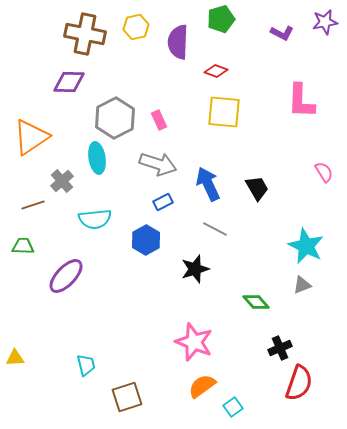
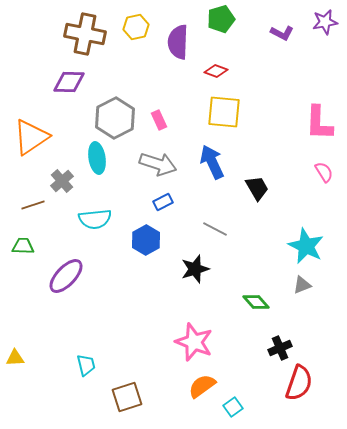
pink L-shape: moved 18 px right, 22 px down
blue arrow: moved 4 px right, 22 px up
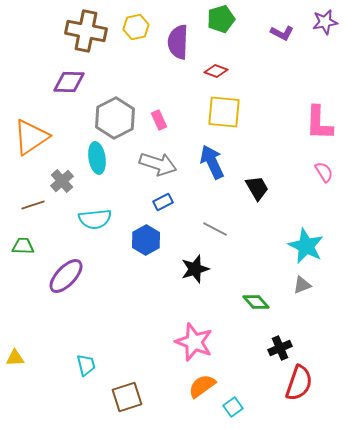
brown cross: moved 1 px right, 3 px up
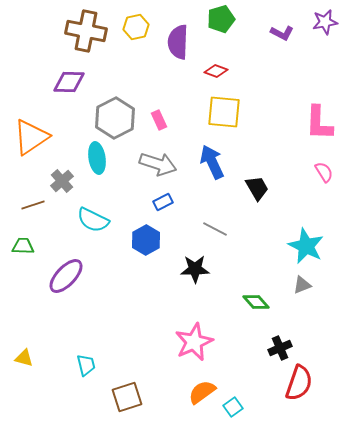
cyan semicircle: moved 2 px left, 1 px down; rotated 32 degrees clockwise
black star: rotated 16 degrees clockwise
pink star: rotated 27 degrees clockwise
yellow triangle: moved 9 px right; rotated 18 degrees clockwise
orange semicircle: moved 6 px down
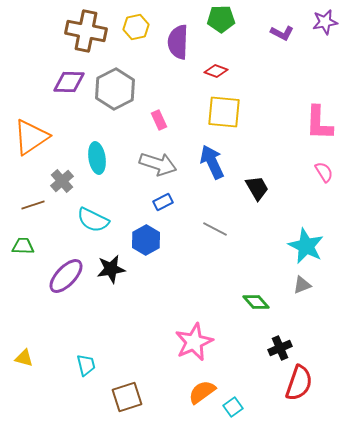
green pentagon: rotated 16 degrees clockwise
gray hexagon: moved 29 px up
black star: moved 84 px left; rotated 8 degrees counterclockwise
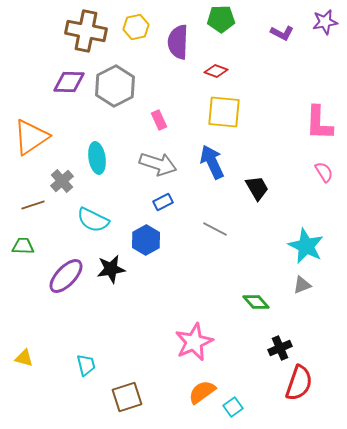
gray hexagon: moved 3 px up
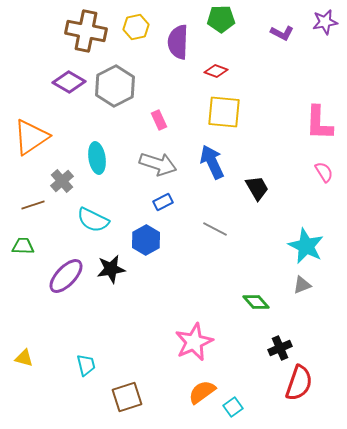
purple diamond: rotated 28 degrees clockwise
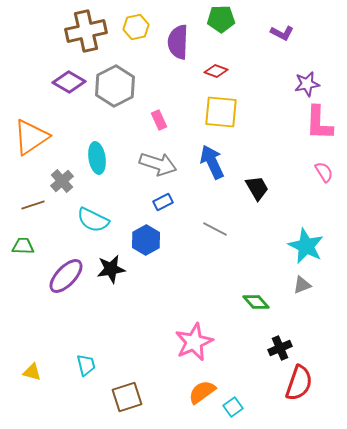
purple star: moved 18 px left, 62 px down
brown cross: rotated 24 degrees counterclockwise
yellow square: moved 3 px left
yellow triangle: moved 8 px right, 14 px down
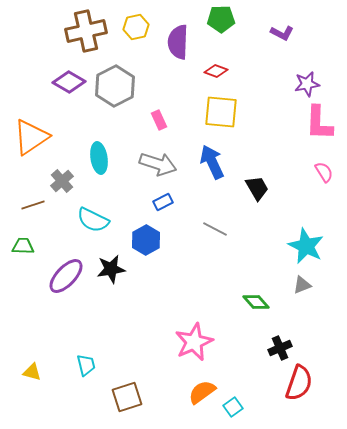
cyan ellipse: moved 2 px right
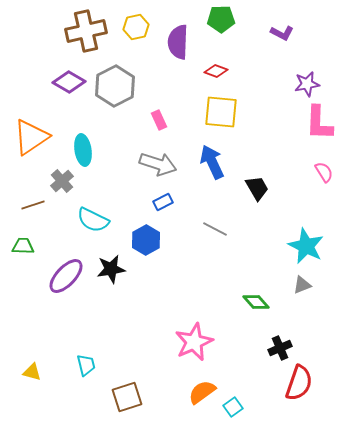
cyan ellipse: moved 16 px left, 8 px up
